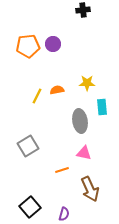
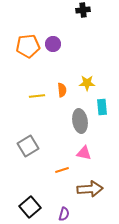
orange semicircle: moved 5 px right; rotated 96 degrees clockwise
yellow line: rotated 56 degrees clockwise
brown arrow: rotated 70 degrees counterclockwise
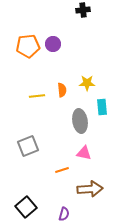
gray square: rotated 10 degrees clockwise
black square: moved 4 px left
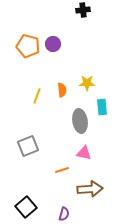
orange pentagon: rotated 20 degrees clockwise
yellow line: rotated 63 degrees counterclockwise
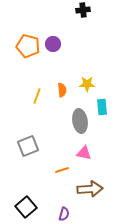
yellow star: moved 1 px down
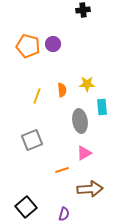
gray square: moved 4 px right, 6 px up
pink triangle: rotated 42 degrees counterclockwise
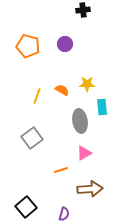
purple circle: moved 12 px right
orange semicircle: rotated 56 degrees counterclockwise
gray square: moved 2 px up; rotated 15 degrees counterclockwise
orange line: moved 1 px left
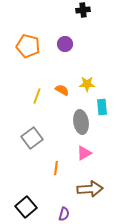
gray ellipse: moved 1 px right, 1 px down
orange line: moved 5 px left, 2 px up; rotated 64 degrees counterclockwise
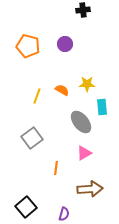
gray ellipse: rotated 30 degrees counterclockwise
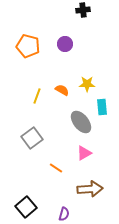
orange line: rotated 64 degrees counterclockwise
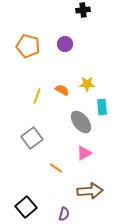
brown arrow: moved 2 px down
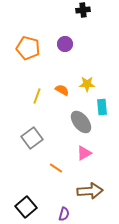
orange pentagon: moved 2 px down
